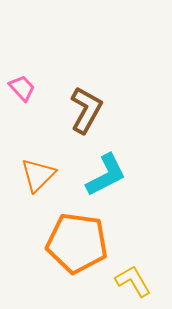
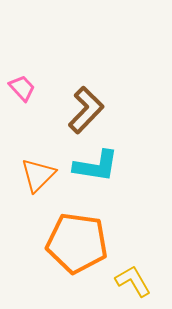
brown L-shape: rotated 15 degrees clockwise
cyan L-shape: moved 10 px left, 9 px up; rotated 36 degrees clockwise
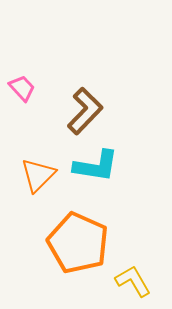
brown L-shape: moved 1 px left, 1 px down
orange pentagon: moved 1 px right; rotated 16 degrees clockwise
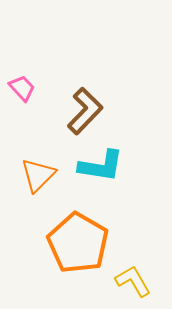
cyan L-shape: moved 5 px right
orange pentagon: rotated 6 degrees clockwise
